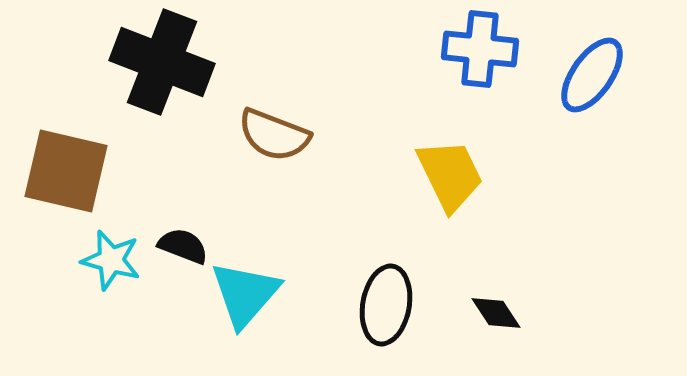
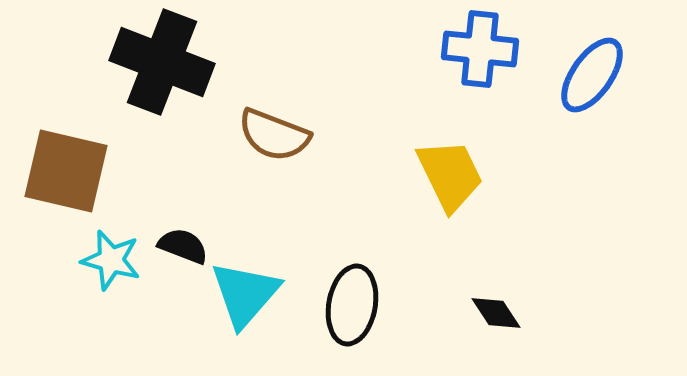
black ellipse: moved 34 px left
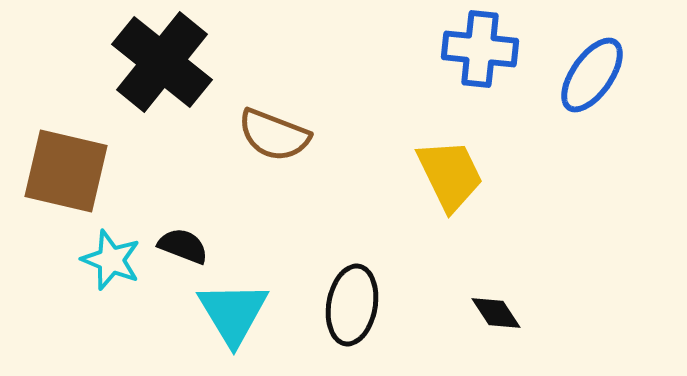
black cross: rotated 18 degrees clockwise
cyan star: rotated 6 degrees clockwise
cyan triangle: moved 12 px left, 19 px down; rotated 12 degrees counterclockwise
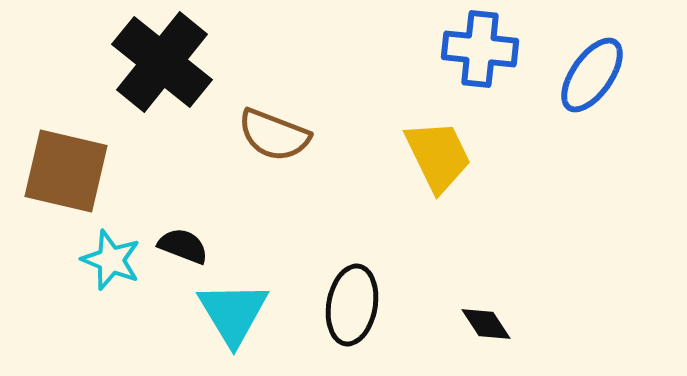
yellow trapezoid: moved 12 px left, 19 px up
black diamond: moved 10 px left, 11 px down
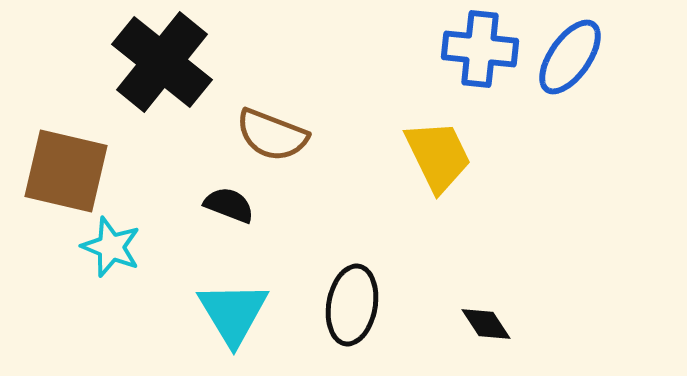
blue ellipse: moved 22 px left, 18 px up
brown semicircle: moved 2 px left
black semicircle: moved 46 px right, 41 px up
cyan star: moved 13 px up
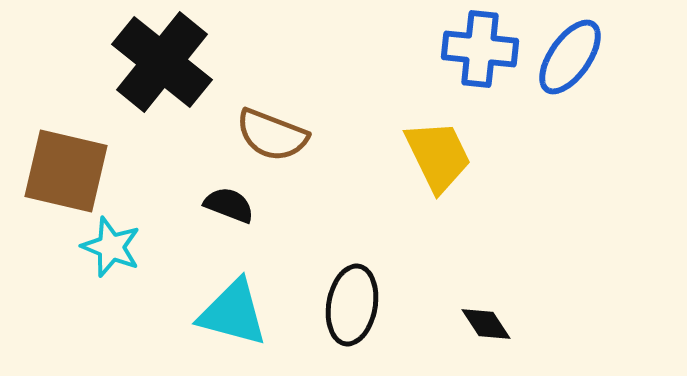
cyan triangle: rotated 44 degrees counterclockwise
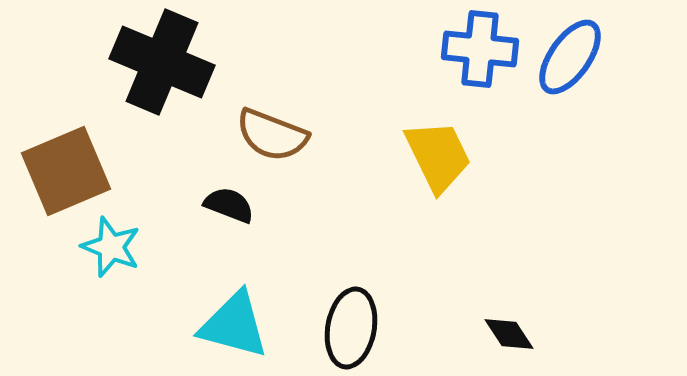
black cross: rotated 16 degrees counterclockwise
brown square: rotated 36 degrees counterclockwise
black ellipse: moved 1 px left, 23 px down
cyan triangle: moved 1 px right, 12 px down
black diamond: moved 23 px right, 10 px down
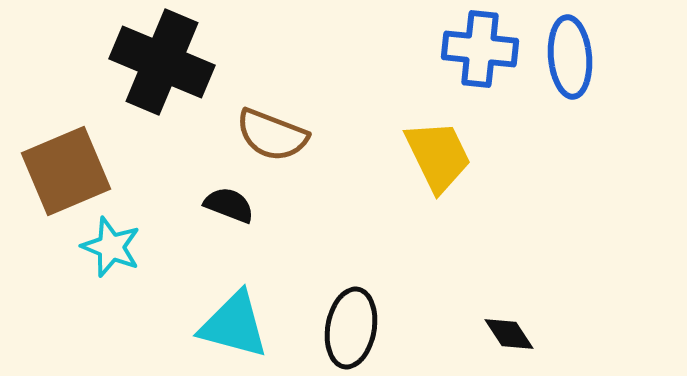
blue ellipse: rotated 40 degrees counterclockwise
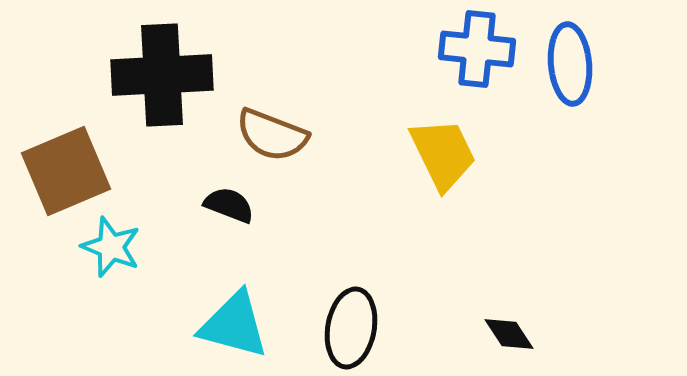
blue cross: moved 3 px left
blue ellipse: moved 7 px down
black cross: moved 13 px down; rotated 26 degrees counterclockwise
yellow trapezoid: moved 5 px right, 2 px up
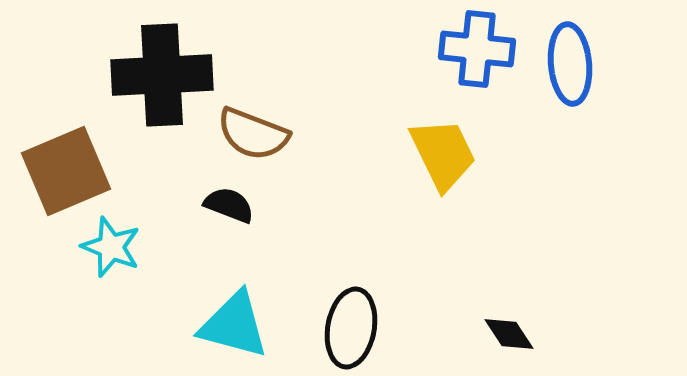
brown semicircle: moved 19 px left, 1 px up
